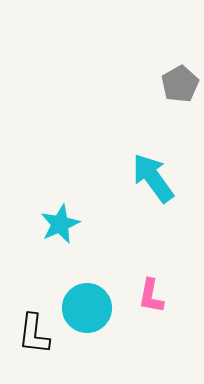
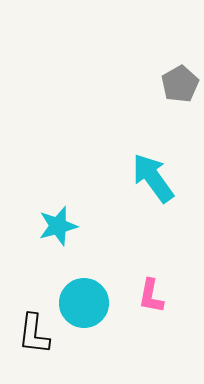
cyan star: moved 2 px left, 2 px down; rotated 9 degrees clockwise
cyan circle: moved 3 px left, 5 px up
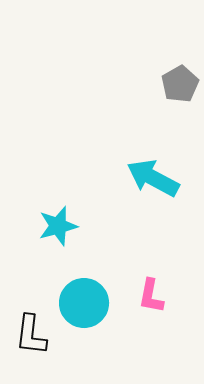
cyan arrow: rotated 26 degrees counterclockwise
black L-shape: moved 3 px left, 1 px down
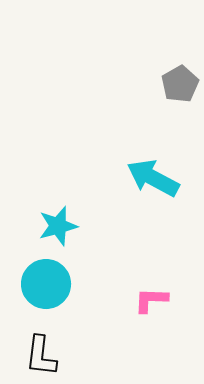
pink L-shape: moved 4 px down; rotated 81 degrees clockwise
cyan circle: moved 38 px left, 19 px up
black L-shape: moved 10 px right, 21 px down
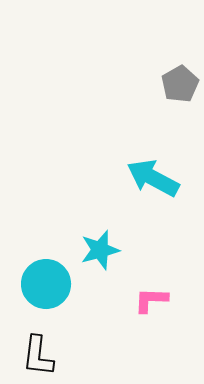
cyan star: moved 42 px right, 24 px down
black L-shape: moved 3 px left
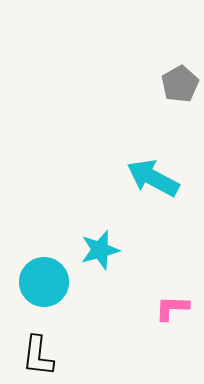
cyan circle: moved 2 px left, 2 px up
pink L-shape: moved 21 px right, 8 px down
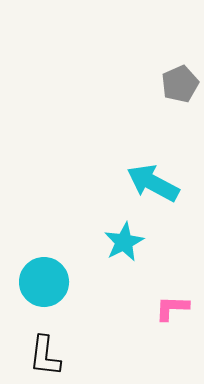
gray pentagon: rotated 6 degrees clockwise
cyan arrow: moved 5 px down
cyan star: moved 24 px right, 8 px up; rotated 12 degrees counterclockwise
black L-shape: moved 7 px right
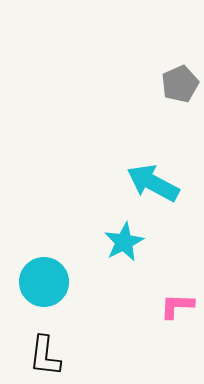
pink L-shape: moved 5 px right, 2 px up
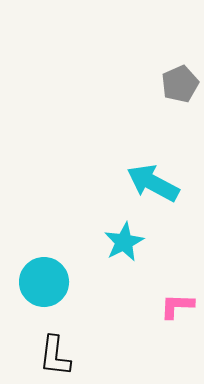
black L-shape: moved 10 px right
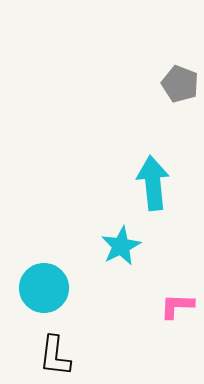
gray pentagon: rotated 27 degrees counterclockwise
cyan arrow: rotated 56 degrees clockwise
cyan star: moved 3 px left, 4 px down
cyan circle: moved 6 px down
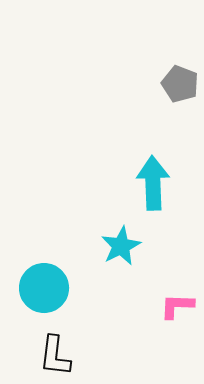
cyan arrow: rotated 4 degrees clockwise
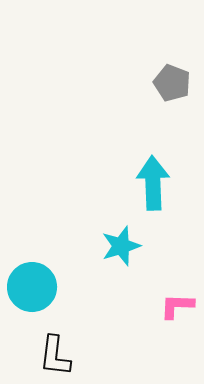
gray pentagon: moved 8 px left, 1 px up
cyan star: rotated 9 degrees clockwise
cyan circle: moved 12 px left, 1 px up
